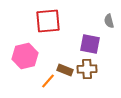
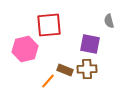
red square: moved 1 px right, 4 px down
pink hexagon: moved 7 px up
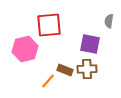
gray semicircle: rotated 24 degrees clockwise
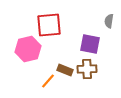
pink hexagon: moved 3 px right
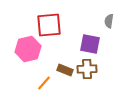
orange line: moved 4 px left, 2 px down
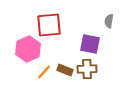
pink hexagon: rotated 10 degrees counterclockwise
orange line: moved 11 px up
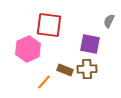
gray semicircle: rotated 16 degrees clockwise
red square: rotated 12 degrees clockwise
orange line: moved 10 px down
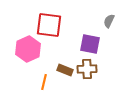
orange line: rotated 28 degrees counterclockwise
